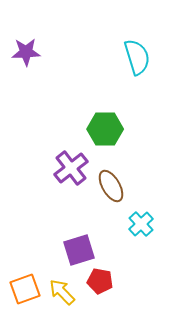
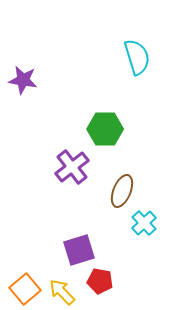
purple star: moved 3 px left, 28 px down; rotated 12 degrees clockwise
purple cross: moved 1 px right, 1 px up
brown ellipse: moved 11 px right, 5 px down; rotated 52 degrees clockwise
cyan cross: moved 3 px right, 1 px up
orange square: rotated 20 degrees counterclockwise
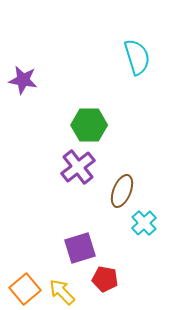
green hexagon: moved 16 px left, 4 px up
purple cross: moved 6 px right
purple square: moved 1 px right, 2 px up
red pentagon: moved 5 px right, 2 px up
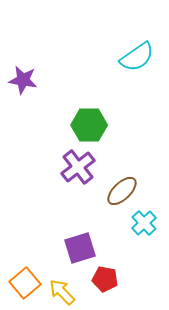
cyan semicircle: rotated 72 degrees clockwise
brown ellipse: rotated 24 degrees clockwise
orange square: moved 6 px up
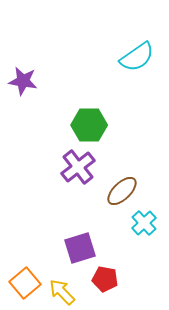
purple star: moved 1 px down
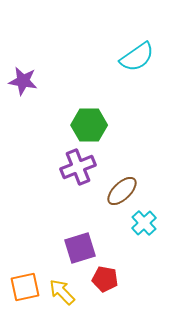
purple cross: rotated 16 degrees clockwise
orange square: moved 4 px down; rotated 28 degrees clockwise
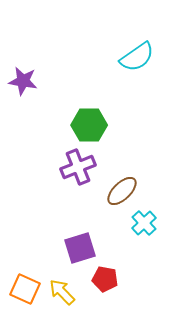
orange square: moved 2 px down; rotated 36 degrees clockwise
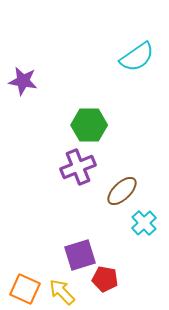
purple square: moved 7 px down
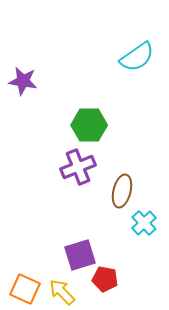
brown ellipse: rotated 32 degrees counterclockwise
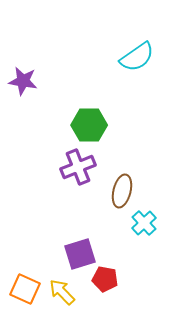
purple square: moved 1 px up
